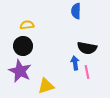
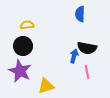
blue semicircle: moved 4 px right, 3 px down
blue arrow: moved 1 px left, 7 px up; rotated 24 degrees clockwise
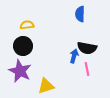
pink line: moved 3 px up
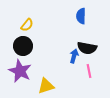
blue semicircle: moved 1 px right, 2 px down
yellow semicircle: rotated 136 degrees clockwise
pink line: moved 2 px right, 2 px down
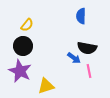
blue arrow: moved 2 px down; rotated 112 degrees clockwise
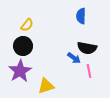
purple star: rotated 15 degrees clockwise
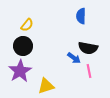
black semicircle: moved 1 px right
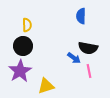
yellow semicircle: rotated 40 degrees counterclockwise
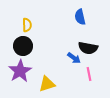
blue semicircle: moved 1 px left, 1 px down; rotated 14 degrees counterclockwise
pink line: moved 3 px down
yellow triangle: moved 1 px right, 2 px up
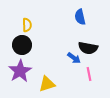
black circle: moved 1 px left, 1 px up
